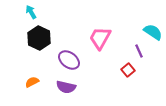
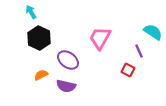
purple ellipse: moved 1 px left
red square: rotated 24 degrees counterclockwise
orange semicircle: moved 9 px right, 7 px up
purple semicircle: moved 1 px up
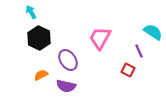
purple ellipse: rotated 20 degrees clockwise
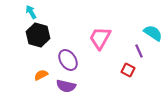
cyan semicircle: moved 1 px down
black hexagon: moved 1 px left, 3 px up; rotated 10 degrees counterclockwise
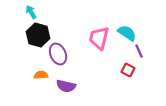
cyan semicircle: moved 26 px left
pink trapezoid: moved 1 px left; rotated 15 degrees counterclockwise
purple ellipse: moved 10 px left, 6 px up; rotated 10 degrees clockwise
orange semicircle: rotated 24 degrees clockwise
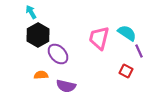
black hexagon: rotated 15 degrees clockwise
purple ellipse: rotated 20 degrees counterclockwise
red square: moved 2 px left, 1 px down
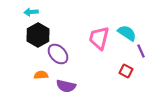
cyan arrow: rotated 64 degrees counterclockwise
purple line: moved 2 px right
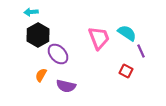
pink trapezoid: rotated 145 degrees clockwise
orange semicircle: rotated 56 degrees counterclockwise
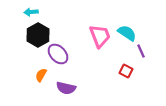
pink trapezoid: moved 1 px right, 2 px up
purple semicircle: moved 2 px down
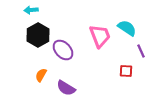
cyan arrow: moved 2 px up
cyan semicircle: moved 5 px up
purple ellipse: moved 5 px right, 4 px up
red square: rotated 24 degrees counterclockwise
purple semicircle: rotated 18 degrees clockwise
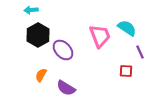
purple line: moved 1 px left, 1 px down
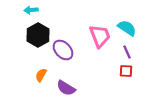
purple line: moved 13 px left
